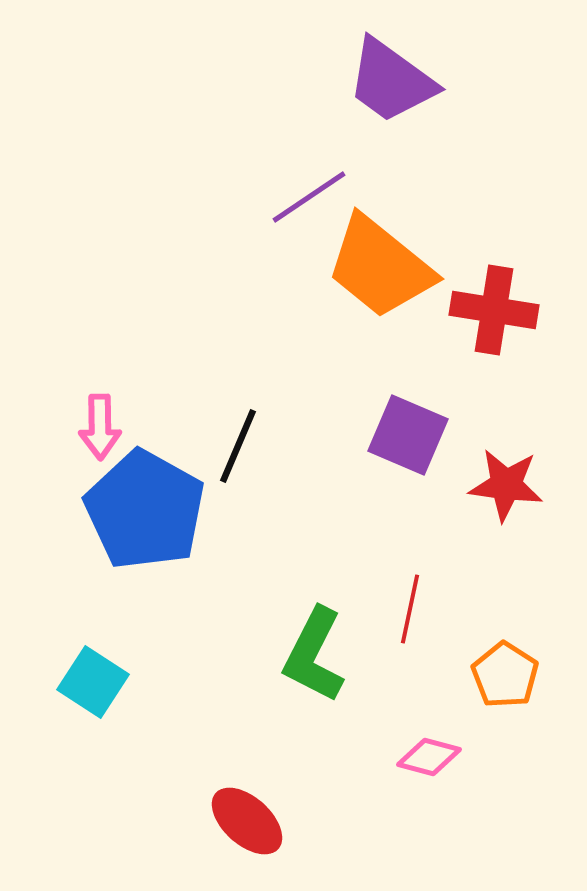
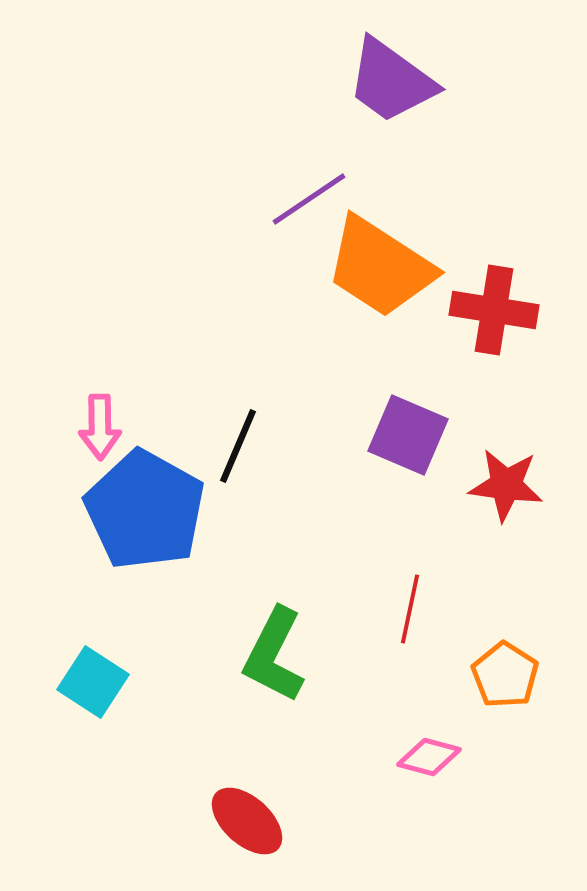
purple line: moved 2 px down
orange trapezoid: rotated 6 degrees counterclockwise
green L-shape: moved 40 px left
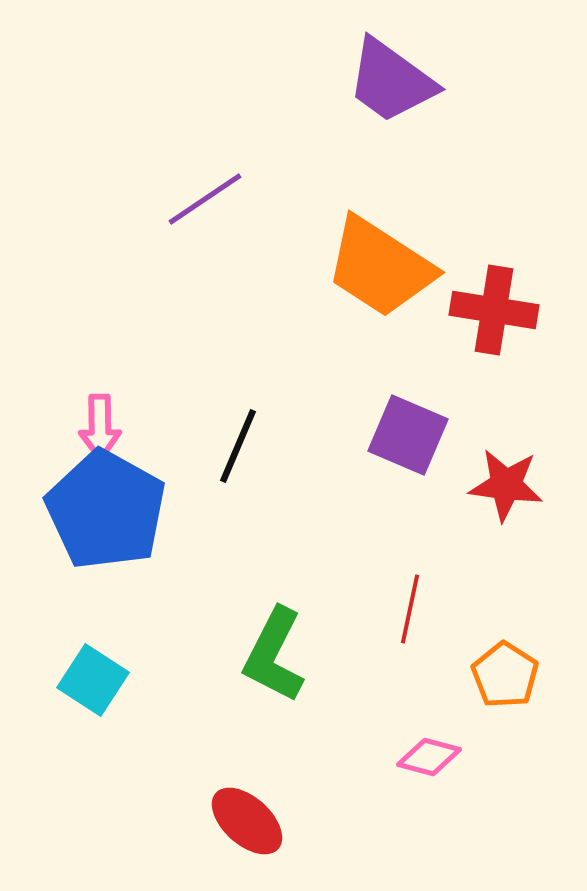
purple line: moved 104 px left
blue pentagon: moved 39 px left
cyan square: moved 2 px up
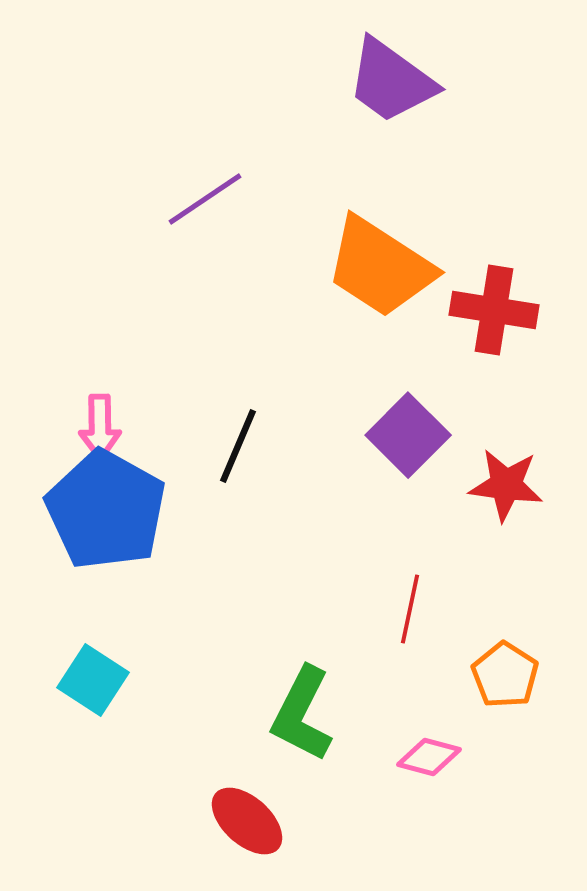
purple square: rotated 22 degrees clockwise
green L-shape: moved 28 px right, 59 px down
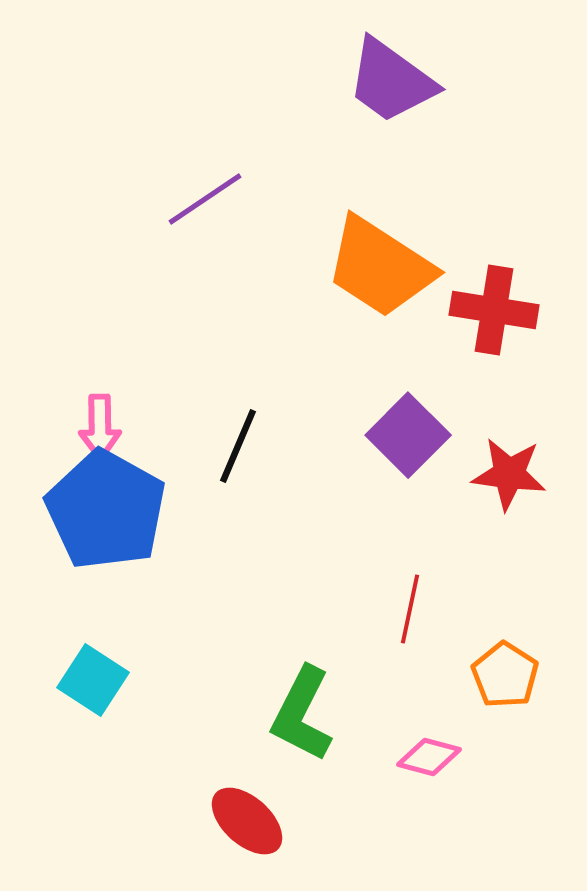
red star: moved 3 px right, 11 px up
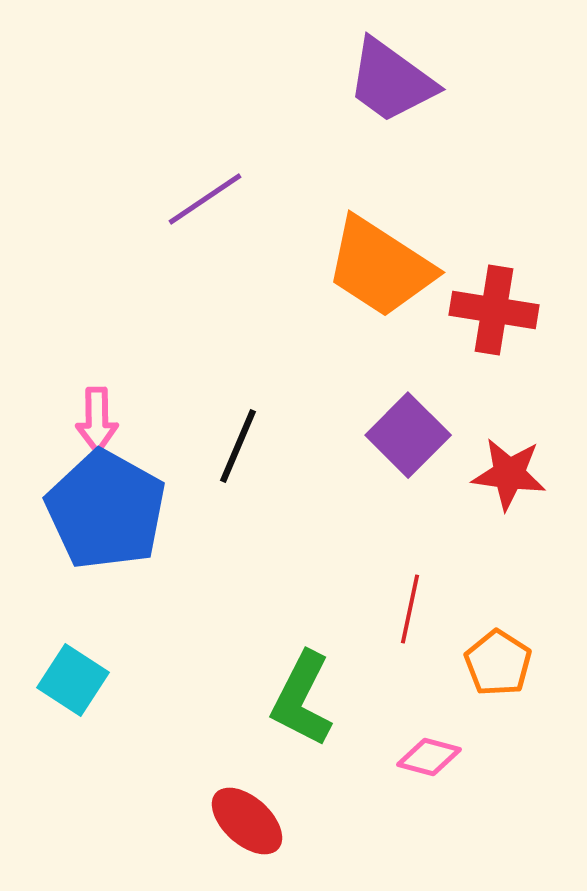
pink arrow: moved 3 px left, 7 px up
orange pentagon: moved 7 px left, 12 px up
cyan square: moved 20 px left
green L-shape: moved 15 px up
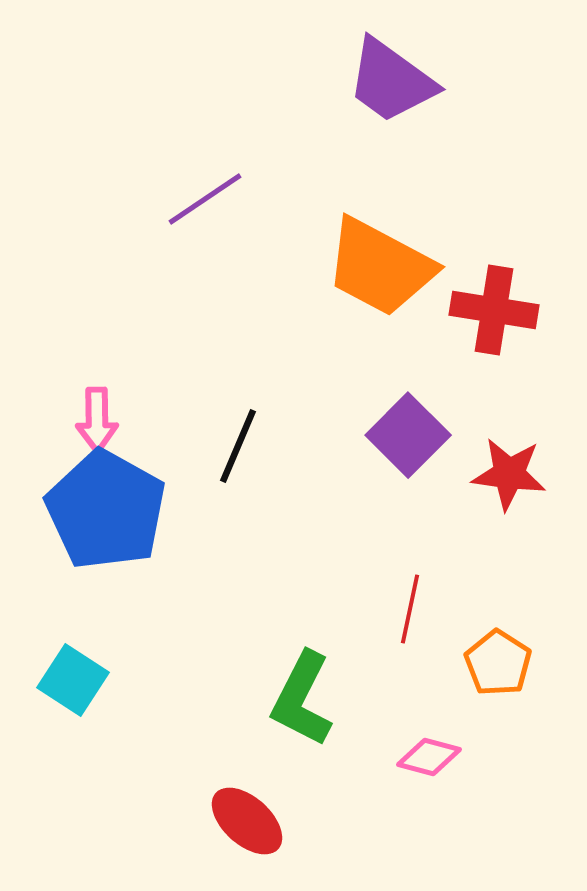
orange trapezoid: rotated 5 degrees counterclockwise
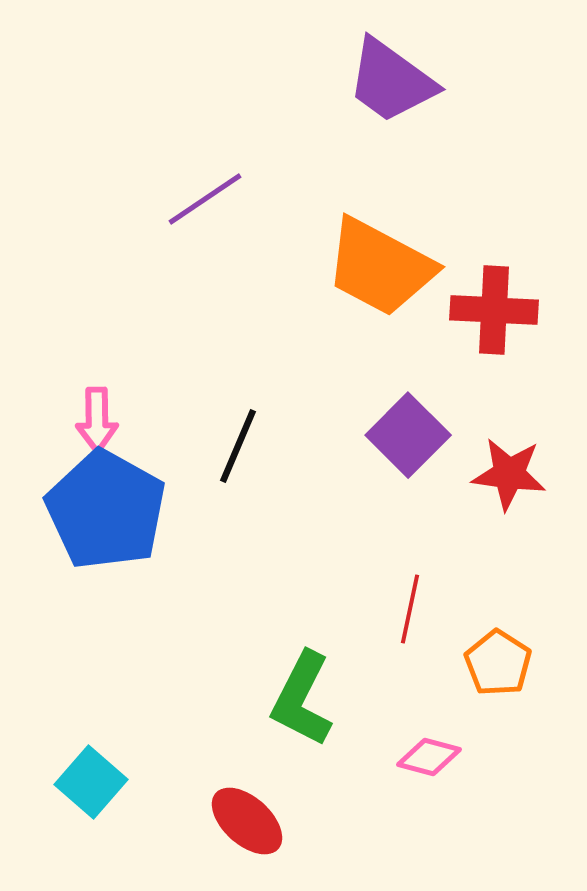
red cross: rotated 6 degrees counterclockwise
cyan square: moved 18 px right, 102 px down; rotated 8 degrees clockwise
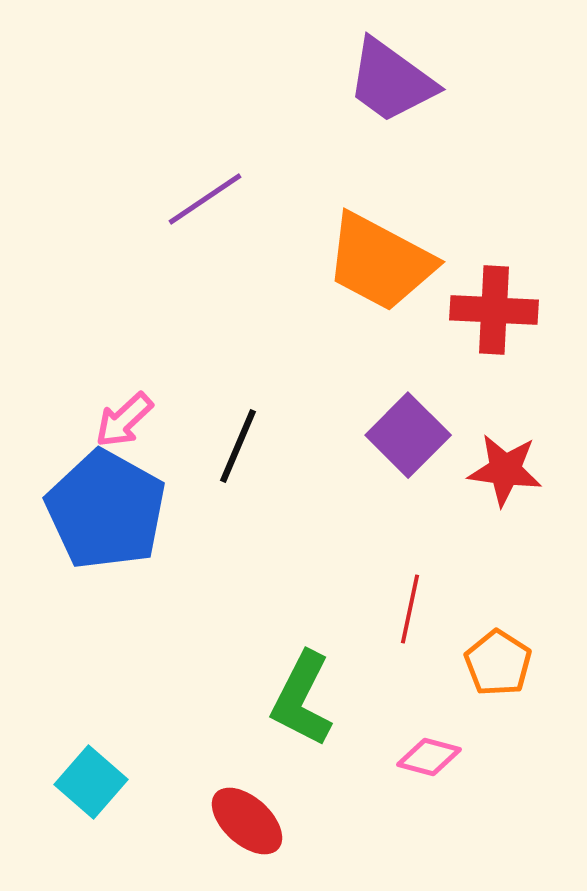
orange trapezoid: moved 5 px up
pink arrow: moved 27 px right; rotated 48 degrees clockwise
red star: moved 4 px left, 4 px up
